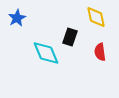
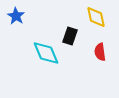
blue star: moved 1 px left, 2 px up; rotated 12 degrees counterclockwise
black rectangle: moved 1 px up
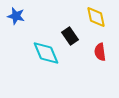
blue star: rotated 18 degrees counterclockwise
black rectangle: rotated 54 degrees counterclockwise
